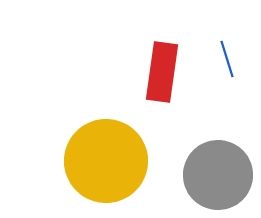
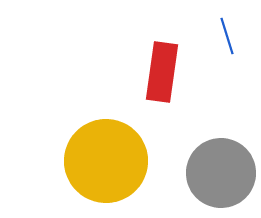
blue line: moved 23 px up
gray circle: moved 3 px right, 2 px up
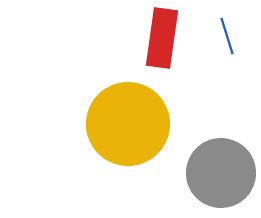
red rectangle: moved 34 px up
yellow circle: moved 22 px right, 37 px up
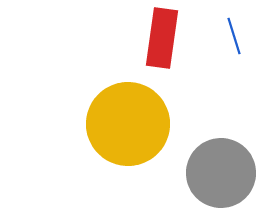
blue line: moved 7 px right
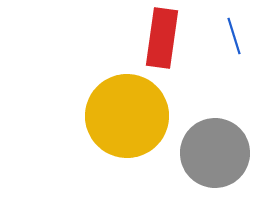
yellow circle: moved 1 px left, 8 px up
gray circle: moved 6 px left, 20 px up
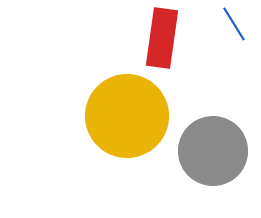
blue line: moved 12 px up; rotated 15 degrees counterclockwise
gray circle: moved 2 px left, 2 px up
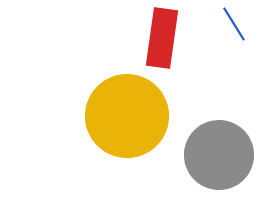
gray circle: moved 6 px right, 4 px down
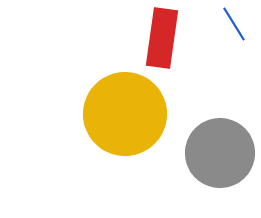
yellow circle: moved 2 px left, 2 px up
gray circle: moved 1 px right, 2 px up
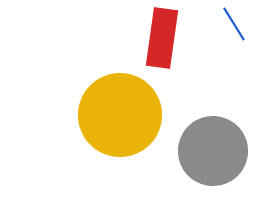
yellow circle: moved 5 px left, 1 px down
gray circle: moved 7 px left, 2 px up
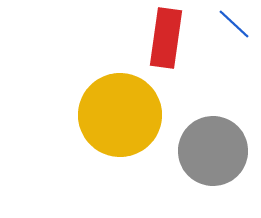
blue line: rotated 15 degrees counterclockwise
red rectangle: moved 4 px right
